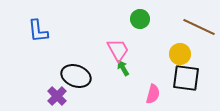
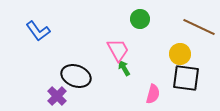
blue L-shape: rotated 30 degrees counterclockwise
green arrow: moved 1 px right
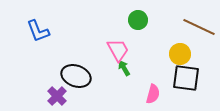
green circle: moved 2 px left, 1 px down
blue L-shape: rotated 15 degrees clockwise
